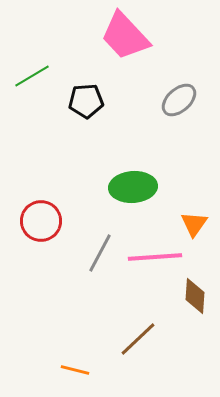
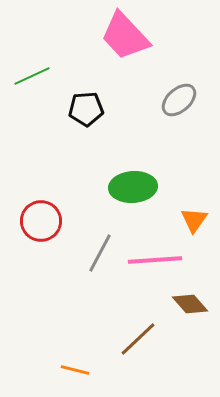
green line: rotated 6 degrees clockwise
black pentagon: moved 8 px down
orange triangle: moved 4 px up
pink line: moved 3 px down
brown diamond: moved 5 px left, 8 px down; rotated 45 degrees counterclockwise
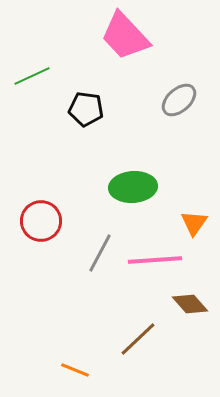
black pentagon: rotated 12 degrees clockwise
orange triangle: moved 3 px down
orange line: rotated 8 degrees clockwise
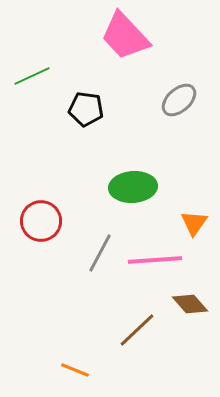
brown line: moved 1 px left, 9 px up
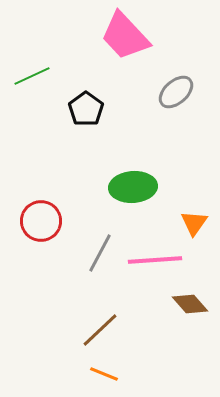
gray ellipse: moved 3 px left, 8 px up
black pentagon: rotated 28 degrees clockwise
brown line: moved 37 px left
orange line: moved 29 px right, 4 px down
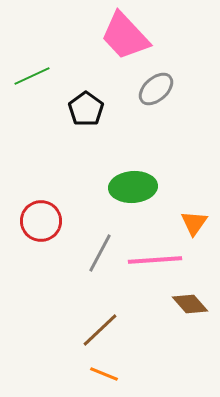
gray ellipse: moved 20 px left, 3 px up
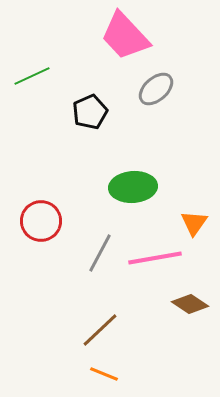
black pentagon: moved 4 px right, 3 px down; rotated 12 degrees clockwise
pink line: moved 2 px up; rotated 6 degrees counterclockwise
brown diamond: rotated 15 degrees counterclockwise
